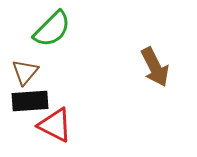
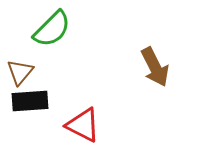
brown triangle: moved 5 px left
red triangle: moved 28 px right
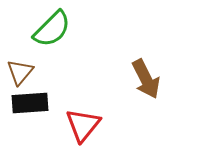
brown arrow: moved 9 px left, 12 px down
black rectangle: moved 2 px down
red triangle: rotated 42 degrees clockwise
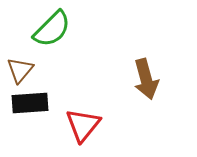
brown triangle: moved 2 px up
brown arrow: rotated 12 degrees clockwise
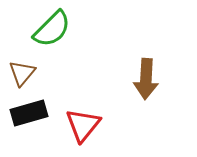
brown triangle: moved 2 px right, 3 px down
brown arrow: rotated 18 degrees clockwise
black rectangle: moved 1 px left, 10 px down; rotated 12 degrees counterclockwise
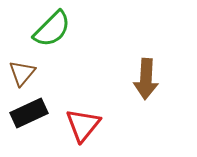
black rectangle: rotated 9 degrees counterclockwise
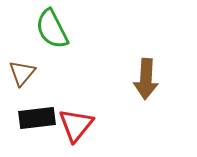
green semicircle: rotated 108 degrees clockwise
black rectangle: moved 8 px right, 5 px down; rotated 18 degrees clockwise
red triangle: moved 7 px left
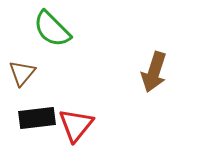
green semicircle: rotated 18 degrees counterclockwise
brown arrow: moved 8 px right, 7 px up; rotated 15 degrees clockwise
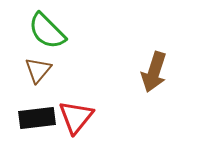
green semicircle: moved 5 px left, 2 px down
brown triangle: moved 16 px right, 3 px up
red triangle: moved 8 px up
